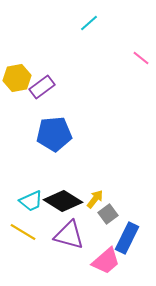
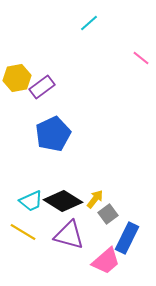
blue pentagon: moved 1 px left; rotated 20 degrees counterclockwise
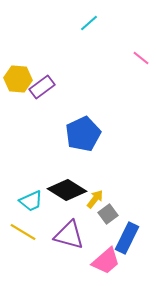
yellow hexagon: moved 1 px right, 1 px down; rotated 16 degrees clockwise
blue pentagon: moved 30 px right
black diamond: moved 4 px right, 11 px up
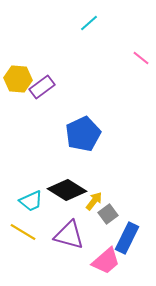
yellow arrow: moved 1 px left, 2 px down
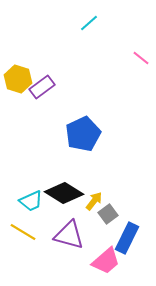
yellow hexagon: rotated 12 degrees clockwise
black diamond: moved 3 px left, 3 px down
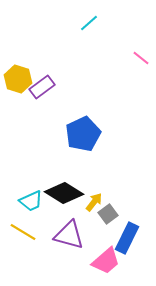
yellow arrow: moved 1 px down
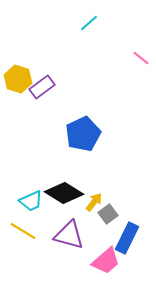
yellow line: moved 1 px up
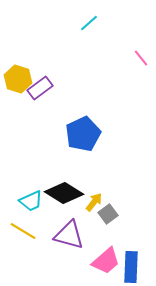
pink line: rotated 12 degrees clockwise
purple rectangle: moved 2 px left, 1 px down
blue rectangle: moved 4 px right, 29 px down; rotated 24 degrees counterclockwise
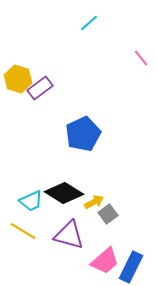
yellow arrow: rotated 24 degrees clockwise
pink trapezoid: moved 1 px left
blue rectangle: rotated 24 degrees clockwise
